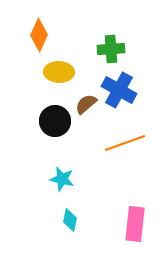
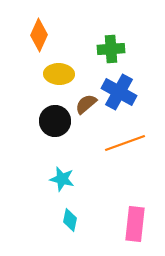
yellow ellipse: moved 2 px down
blue cross: moved 2 px down
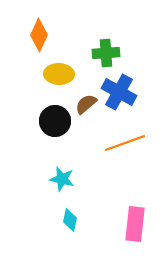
green cross: moved 5 px left, 4 px down
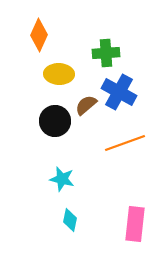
brown semicircle: moved 1 px down
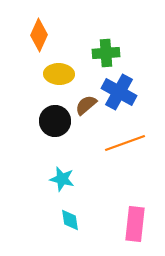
cyan diamond: rotated 20 degrees counterclockwise
